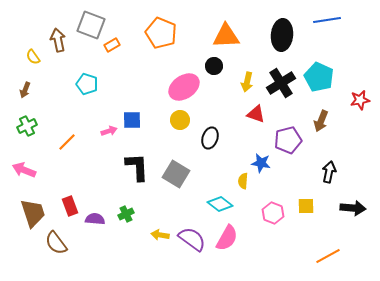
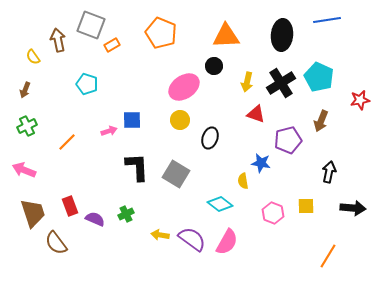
yellow semicircle at (243, 181): rotated 14 degrees counterclockwise
purple semicircle at (95, 219): rotated 18 degrees clockwise
pink semicircle at (227, 238): moved 4 px down
orange line at (328, 256): rotated 30 degrees counterclockwise
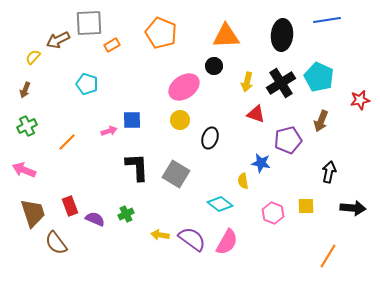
gray square at (91, 25): moved 2 px left, 2 px up; rotated 24 degrees counterclockwise
brown arrow at (58, 40): rotated 105 degrees counterclockwise
yellow semicircle at (33, 57): rotated 77 degrees clockwise
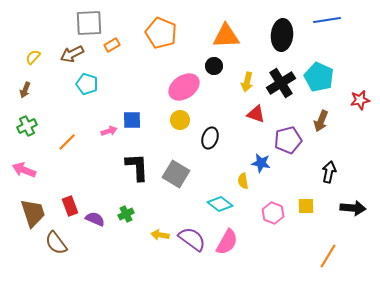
brown arrow at (58, 40): moved 14 px right, 14 px down
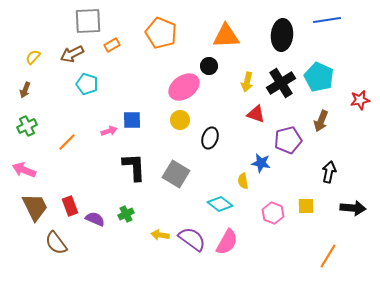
gray square at (89, 23): moved 1 px left, 2 px up
black circle at (214, 66): moved 5 px left
black L-shape at (137, 167): moved 3 px left
brown trapezoid at (33, 213): moved 2 px right, 6 px up; rotated 8 degrees counterclockwise
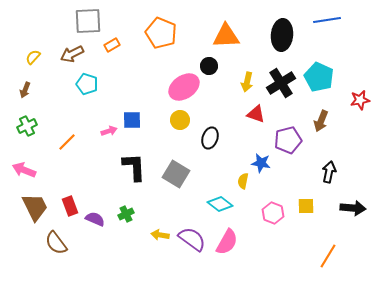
yellow semicircle at (243, 181): rotated 21 degrees clockwise
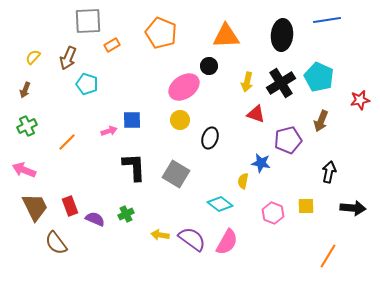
brown arrow at (72, 54): moved 4 px left, 4 px down; rotated 40 degrees counterclockwise
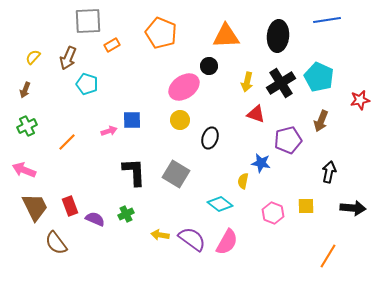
black ellipse at (282, 35): moved 4 px left, 1 px down
black L-shape at (134, 167): moved 5 px down
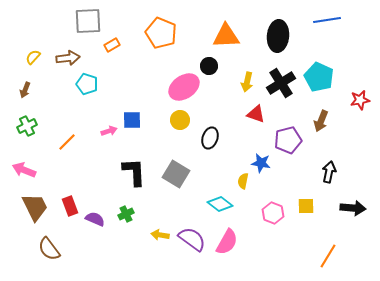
brown arrow at (68, 58): rotated 120 degrees counterclockwise
brown semicircle at (56, 243): moved 7 px left, 6 px down
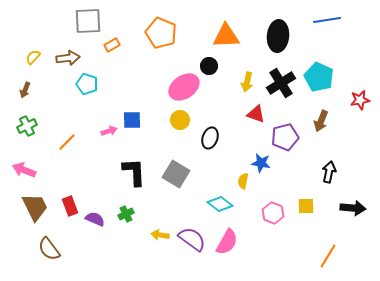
purple pentagon at (288, 140): moved 3 px left, 3 px up
